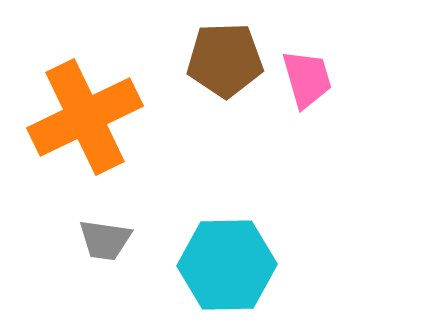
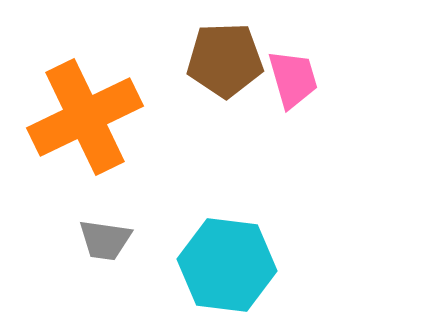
pink trapezoid: moved 14 px left
cyan hexagon: rotated 8 degrees clockwise
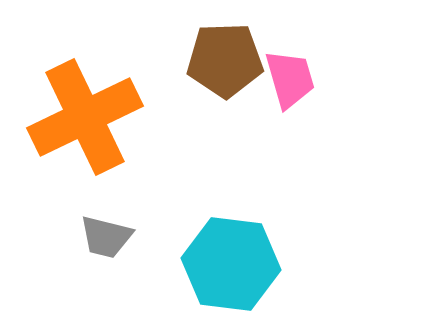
pink trapezoid: moved 3 px left
gray trapezoid: moved 1 px right, 3 px up; rotated 6 degrees clockwise
cyan hexagon: moved 4 px right, 1 px up
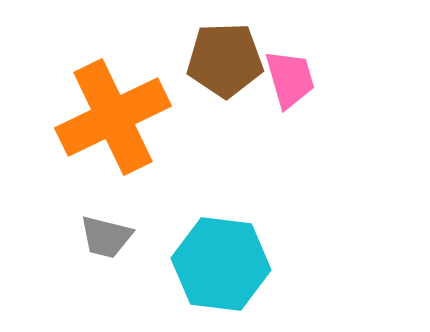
orange cross: moved 28 px right
cyan hexagon: moved 10 px left
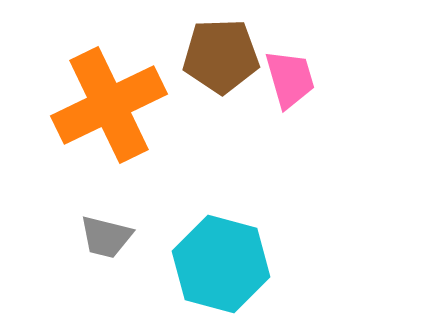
brown pentagon: moved 4 px left, 4 px up
orange cross: moved 4 px left, 12 px up
cyan hexagon: rotated 8 degrees clockwise
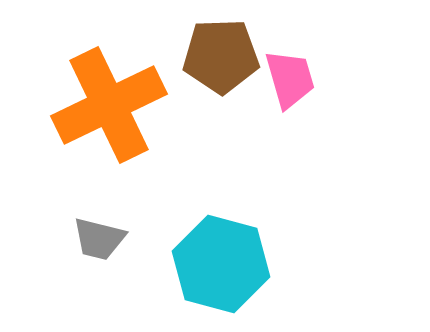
gray trapezoid: moved 7 px left, 2 px down
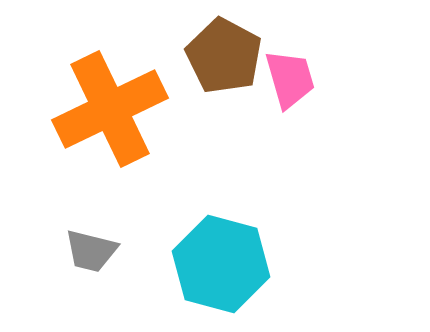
brown pentagon: moved 3 px right; rotated 30 degrees clockwise
orange cross: moved 1 px right, 4 px down
gray trapezoid: moved 8 px left, 12 px down
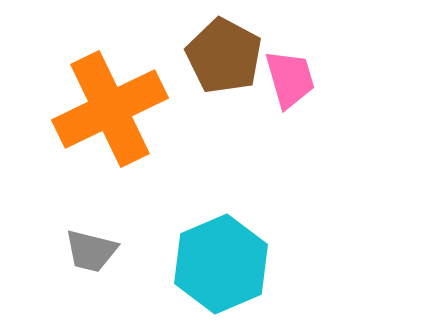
cyan hexagon: rotated 22 degrees clockwise
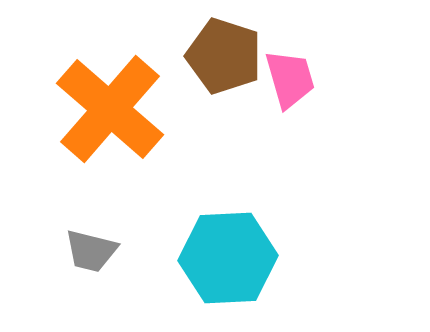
brown pentagon: rotated 10 degrees counterclockwise
orange cross: rotated 23 degrees counterclockwise
cyan hexagon: moved 7 px right, 6 px up; rotated 20 degrees clockwise
